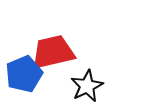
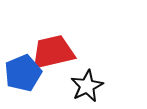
blue pentagon: moved 1 px left, 1 px up
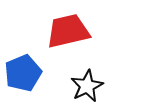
red trapezoid: moved 15 px right, 21 px up
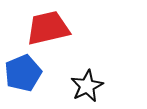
red trapezoid: moved 20 px left, 3 px up
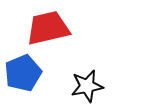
black star: rotated 16 degrees clockwise
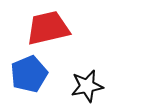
blue pentagon: moved 6 px right, 1 px down
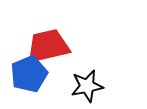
red trapezoid: moved 18 px down
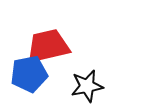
blue pentagon: rotated 12 degrees clockwise
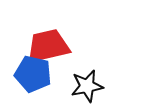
blue pentagon: moved 4 px right; rotated 24 degrees clockwise
